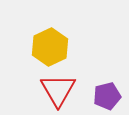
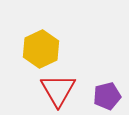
yellow hexagon: moved 9 px left, 2 px down
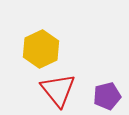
red triangle: rotated 9 degrees counterclockwise
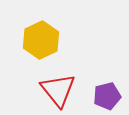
yellow hexagon: moved 9 px up
